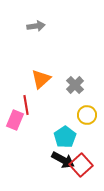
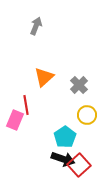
gray arrow: rotated 60 degrees counterclockwise
orange triangle: moved 3 px right, 2 px up
gray cross: moved 4 px right
black arrow: moved 1 px up; rotated 10 degrees counterclockwise
red square: moved 2 px left
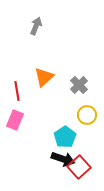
red line: moved 9 px left, 14 px up
red square: moved 2 px down
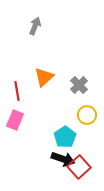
gray arrow: moved 1 px left
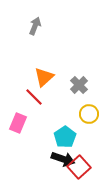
red line: moved 17 px right, 6 px down; rotated 36 degrees counterclockwise
yellow circle: moved 2 px right, 1 px up
pink rectangle: moved 3 px right, 3 px down
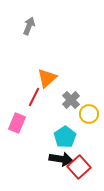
gray arrow: moved 6 px left
orange triangle: moved 3 px right, 1 px down
gray cross: moved 8 px left, 15 px down
red line: rotated 72 degrees clockwise
pink rectangle: moved 1 px left
black arrow: moved 2 px left; rotated 10 degrees counterclockwise
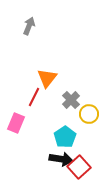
orange triangle: rotated 10 degrees counterclockwise
pink rectangle: moved 1 px left
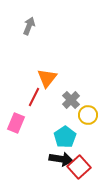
yellow circle: moved 1 px left, 1 px down
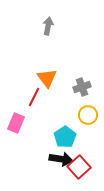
gray arrow: moved 19 px right; rotated 12 degrees counterclockwise
orange triangle: rotated 15 degrees counterclockwise
gray cross: moved 11 px right, 13 px up; rotated 24 degrees clockwise
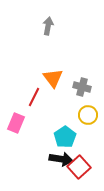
orange triangle: moved 6 px right
gray cross: rotated 36 degrees clockwise
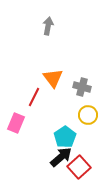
black arrow: moved 2 px up; rotated 50 degrees counterclockwise
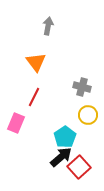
orange triangle: moved 17 px left, 16 px up
